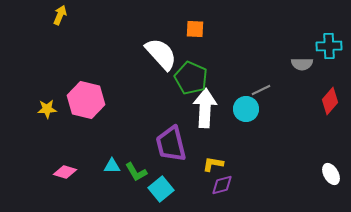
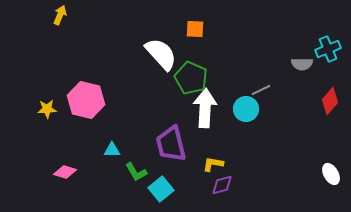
cyan cross: moved 1 px left, 3 px down; rotated 20 degrees counterclockwise
cyan triangle: moved 16 px up
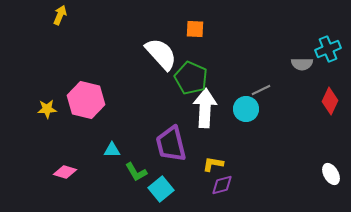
red diamond: rotated 16 degrees counterclockwise
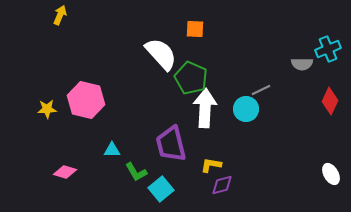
yellow L-shape: moved 2 px left, 1 px down
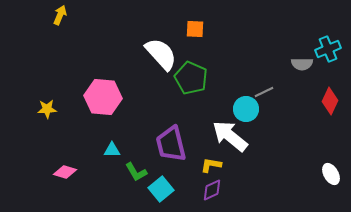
gray line: moved 3 px right, 2 px down
pink hexagon: moved 17 px right, 3 px up; rotated 9 degrees counterclockwise
white arrow: moved 25 px right, 28 px down; rotated 54 degrees counterclockwise
purple diamond: moved 10 px left, 5 px down; rotated 10 degrees counterclockwise
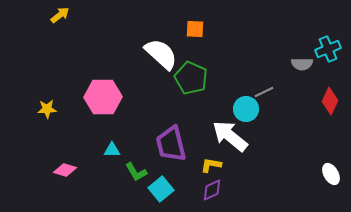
yellow arrow: rotated 30 degrees clockwise
white semicircle: rotated 6 degrees counterclockwise
pink hexagon: rotated 6 degrees counterclockwise
pink diamond: moved 2 px up
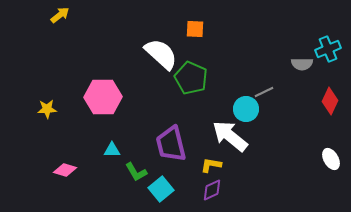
white ellipse: moved 15 px up
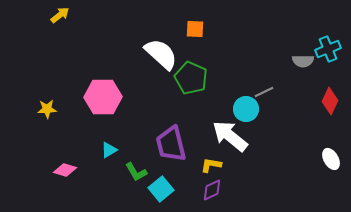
gray semicircle: moved 1 px right, 3 px up
cyan triangle: moved 3 px left; rotated 30 degrees counterclockwise
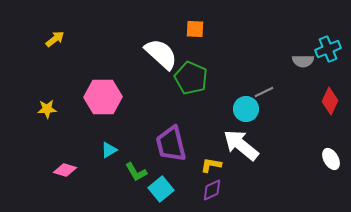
yellow arrow: moved 5 px left, 24 px down
white arrow: moved 11 px right, 9 px down
